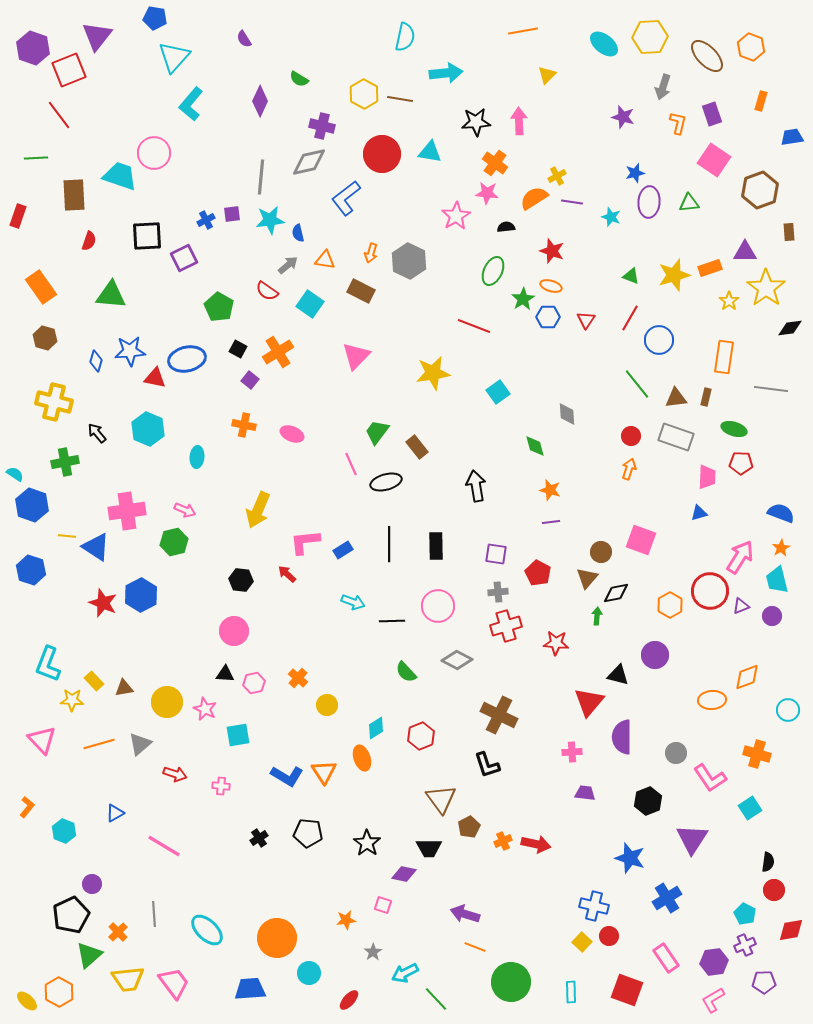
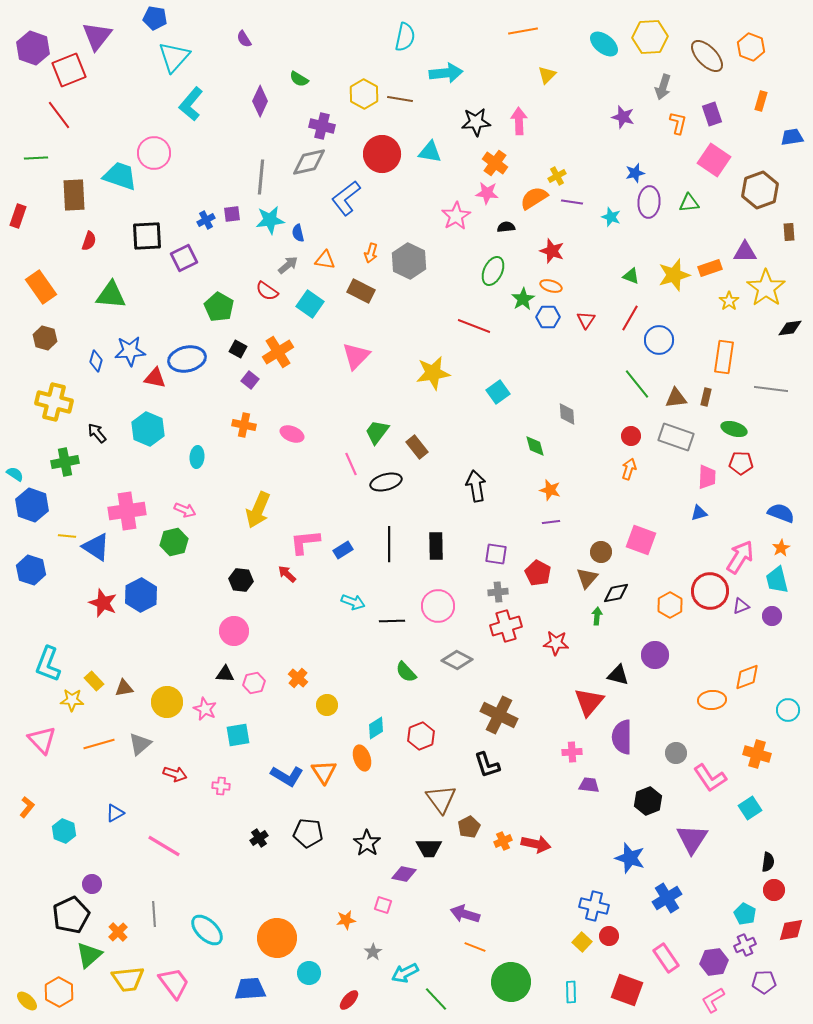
purple trapezoid at (585, 793): moved 4 px right, 8 px up
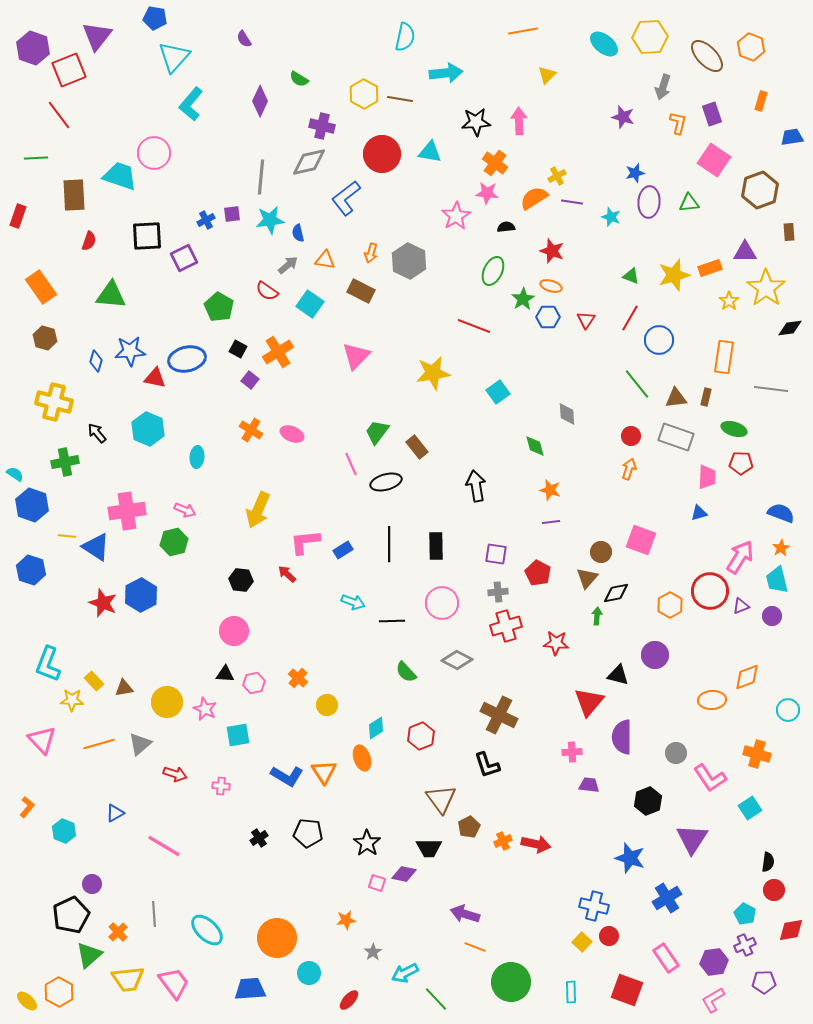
orange cross at (244, 425): moved 7 px right, 5 px down; rotated 20 degrees clockwise
pink circle at (438, 606): moved 4 px right, 3 px up
pink square at (383, 905): moved 6 px left, 22 px up
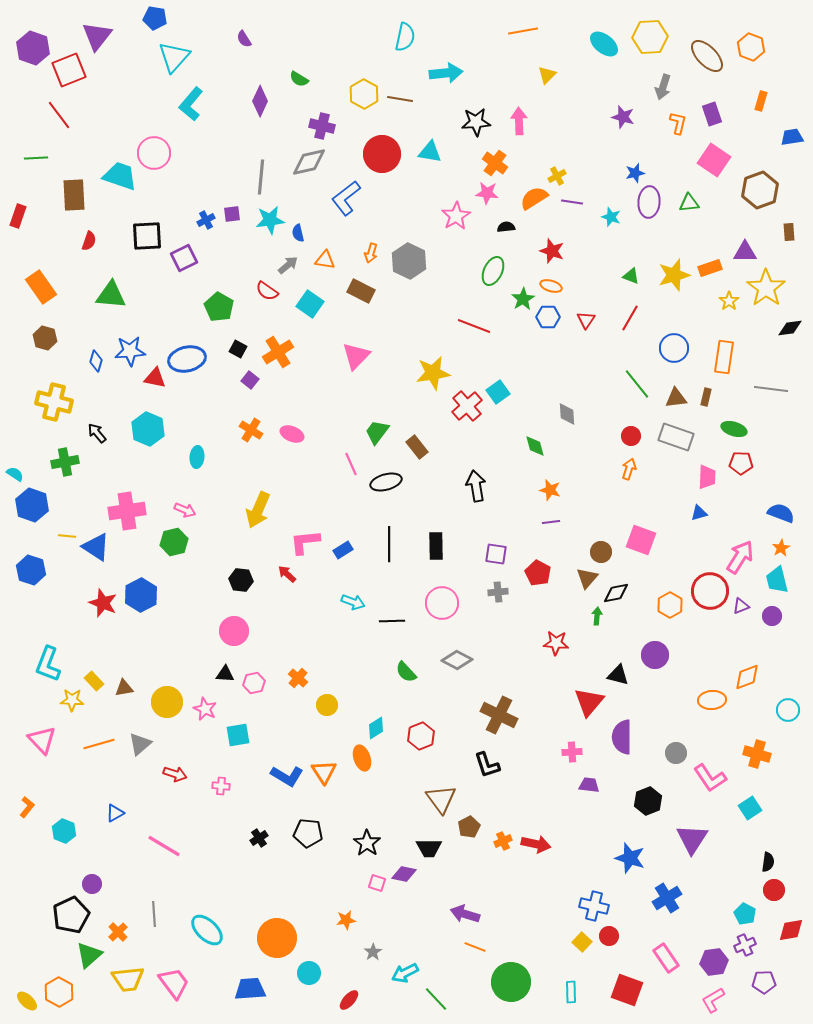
blue circle at (659, 340): moved 15 px right, 8 px down
red cross at (506, 626): moved 39 px left, 220 px up; rotated 24 degrees counterclockwise
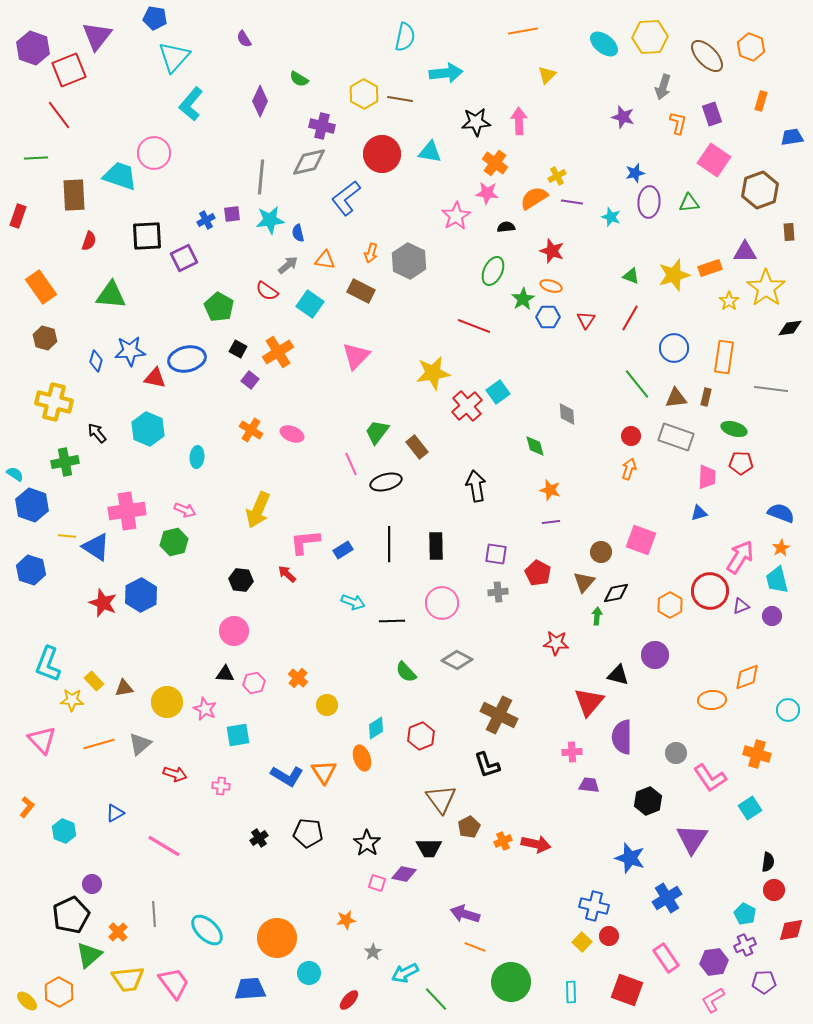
brown triangle at (587, 578): moved 3 px left, 4 px down
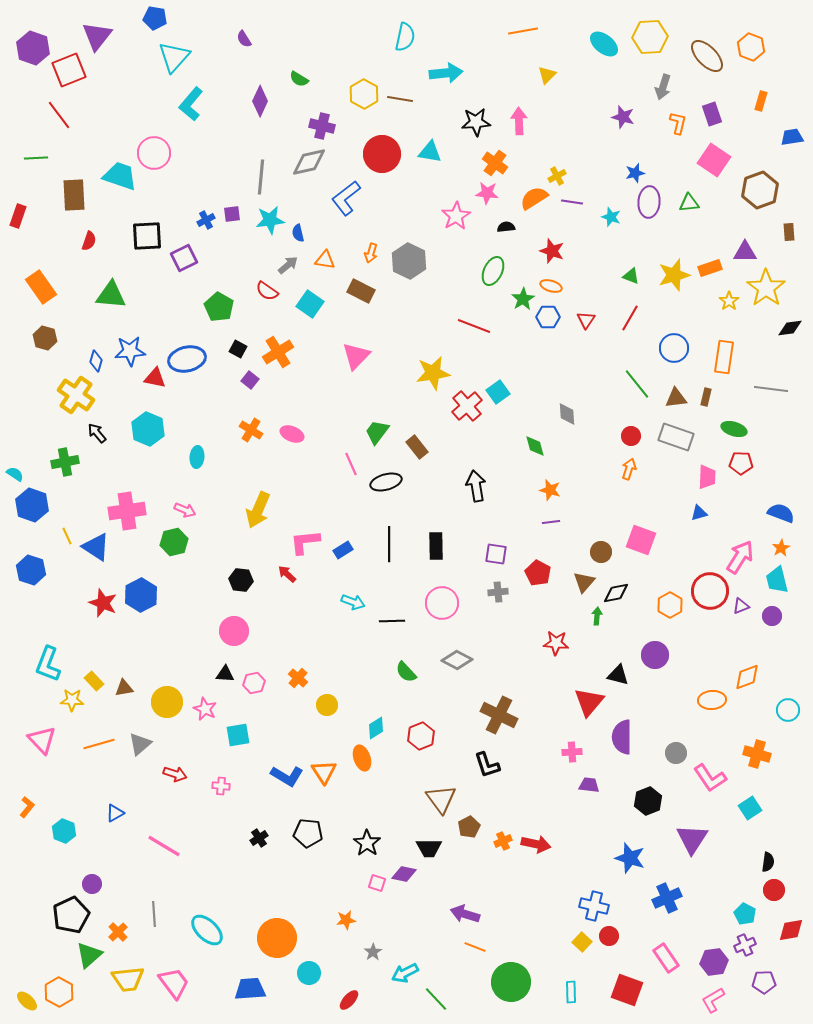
yellow cross at (54, 402): moved 22 px right, 7 px up; rotated 21 degrees clockwise
yellow line at (67, 536): rotated 60 degrees clockwise
blue cross at (667, 898): rotated 8 degrees clockwise
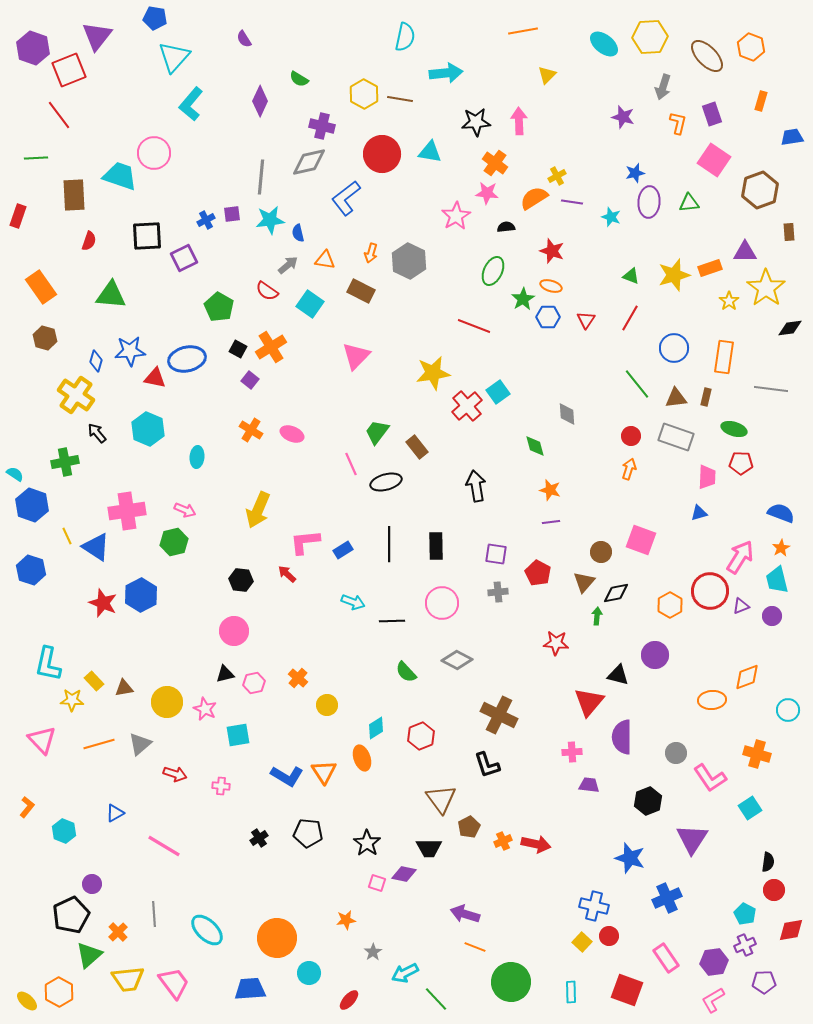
orange cross at (278, 352): moved 7 px left, 5 px up
cyan L-shape at (48, 664): rotated 9 degrees counterclockwise
black triangle at (225, 674): rotated 18 degrees counterclockwise
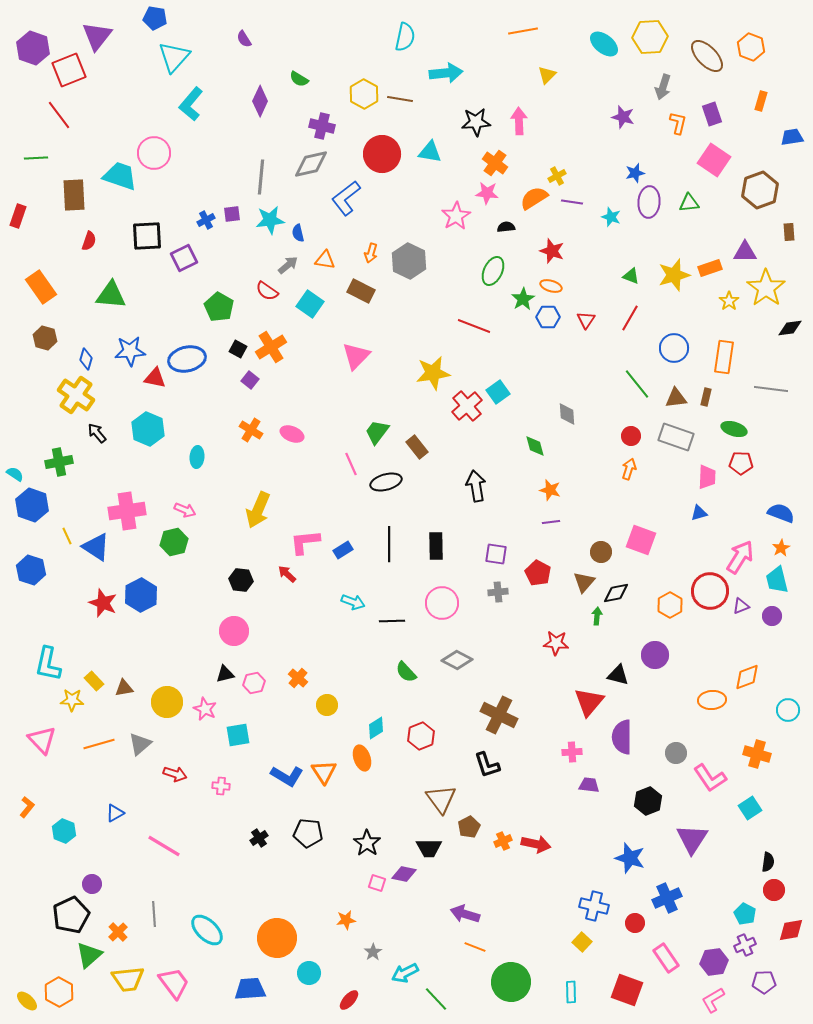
gray diamond at (309, 162): moved 2 px right, 2 px down
blue diamond at (96, 361): moved 10 px left, 2 px up
green cross at (65, 462): moved 6 px left
red circle at (609, 936): moved 26 px right, 13 px up
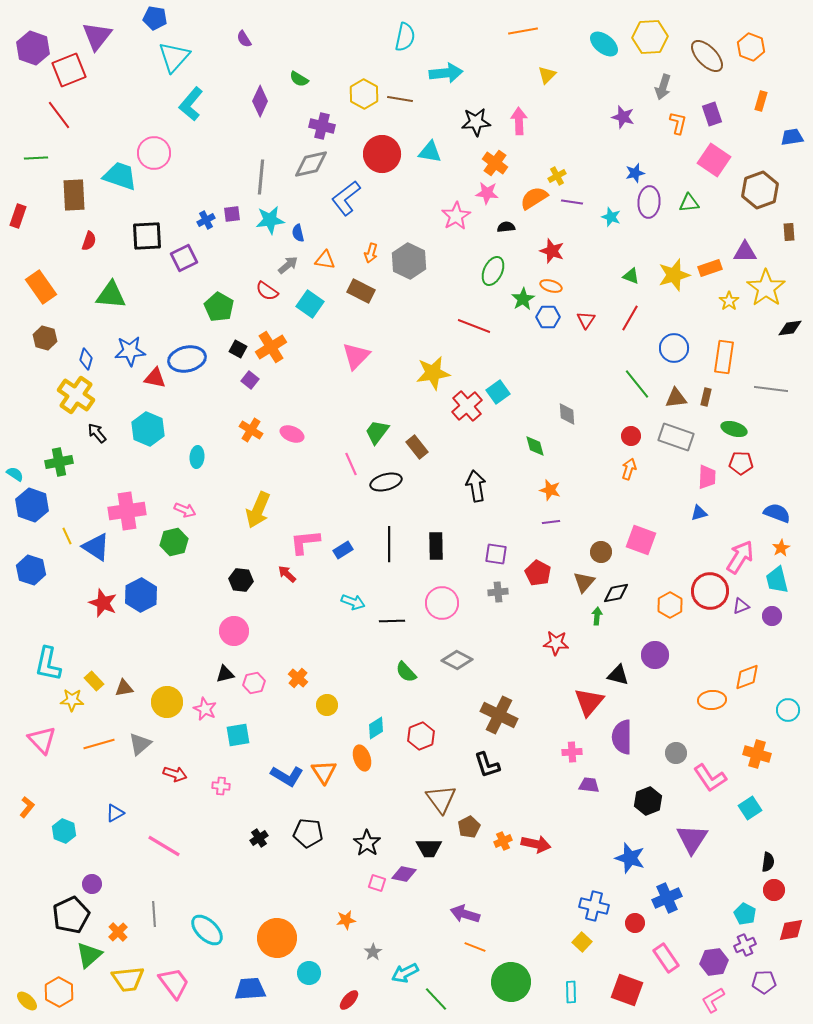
blue semicircle at (781, 513): moved 4 px left
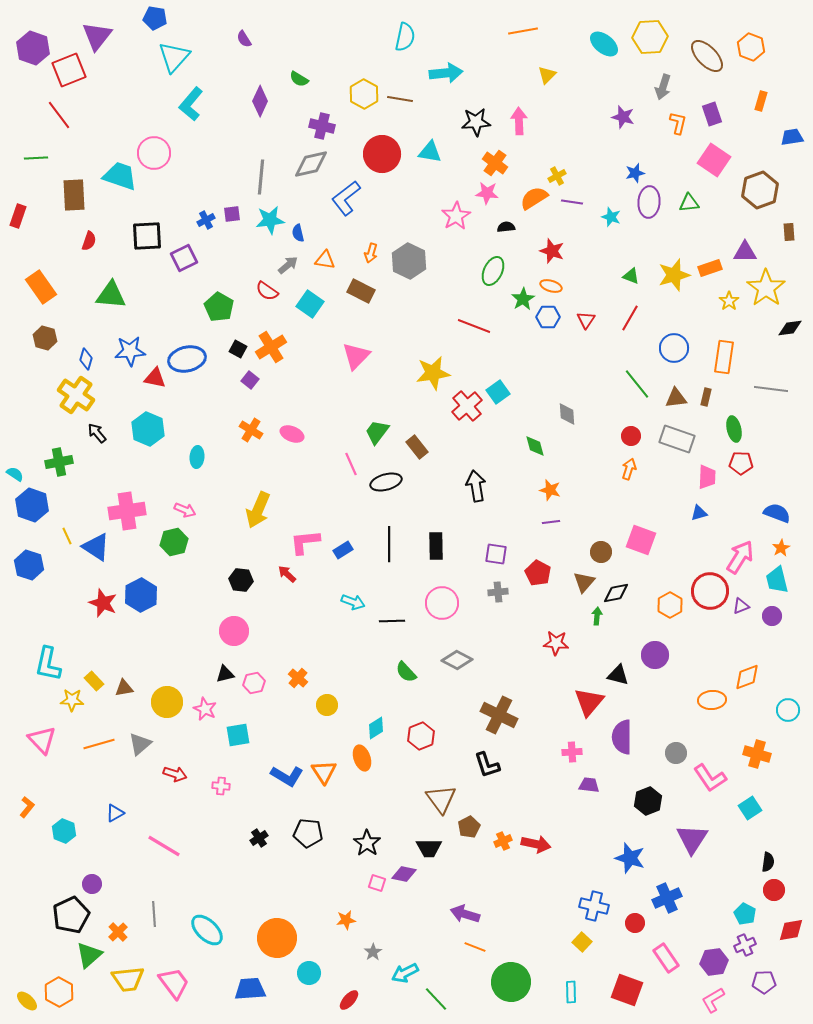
green ellipse at (734, 429): rotated 60 degrees clockwise
gray rectangle at (676, 437): moved 1 px right, 2 px down
blue hexagon at (31, 570): moved 2 px left, 5 px up
